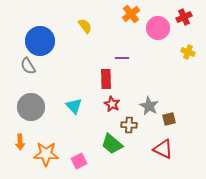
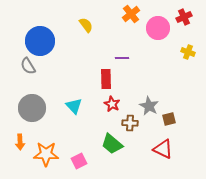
yellow semicircle: moved 1 px right, 1 px up
gray circle: moved 1 px right, 1 px down
brown cross: moved 1 px right, 2 px up
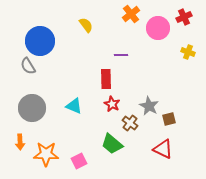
purple line: moved 1 px left, 3 px up
cyan triangle: rotated 24 degrees counterclockwise
brown cross: rotated 35 degrees clockwise
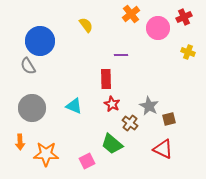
pink square: moved 8 px right
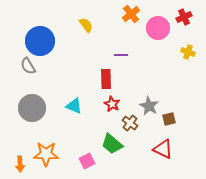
orange arrow: moved 22 px down
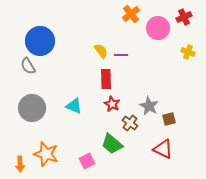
yellow semicircle: moved 15 px right, 26 px down
orange star: rotated 15 degrees clockwise
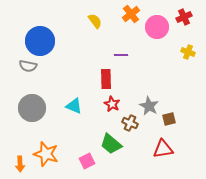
pink circle: moved 1 px left, 1 px up
yellow semicircle: moved 6 px left, 30 px up
gray semicircle: rotated 48 degrees counterclockwise
brown cross: rotated 14 degrees counterclockwise
green trapezoid: moved 1 px left
red triangle: rotated 35 degrees counterclockwise
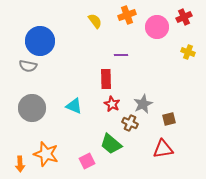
orange cross: moved 4 px left, 1 px down; rotated 18 degrees clockwise
gray star: moved 6 px left, 2 px up; rotated 18 degrees clockwise
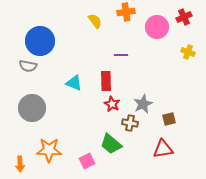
orange cross: moved 1 px left, 3 px up; rotated 12 degrees clockwise
red rectangle: moved 2 px down
cyan triangle: moved 23 px up
brown cross: rotated 14 degrees counterclockwise
orange star: moved 3 px right, 4 px up; rotated 15 degrees counterclockwise
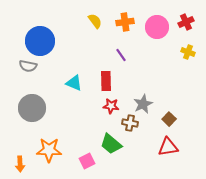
orange cross: moved 1 px left, 10 px down
red cross: moved 2 px right, 5 px down
purple line: rotated 56 degrees clockwise
red star: moved 1 px left, 2 px down; rotated 21 degrees counterclockwise
brown square: rotated 32 degrees counterclockwise
red triangle: moved 5 px right, 2 px up
